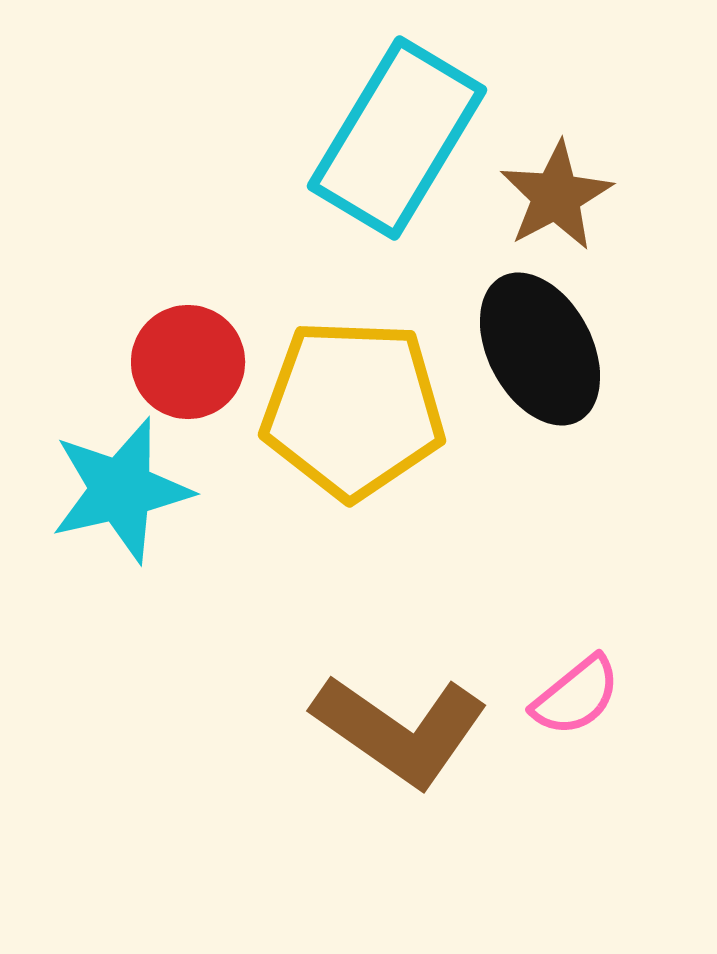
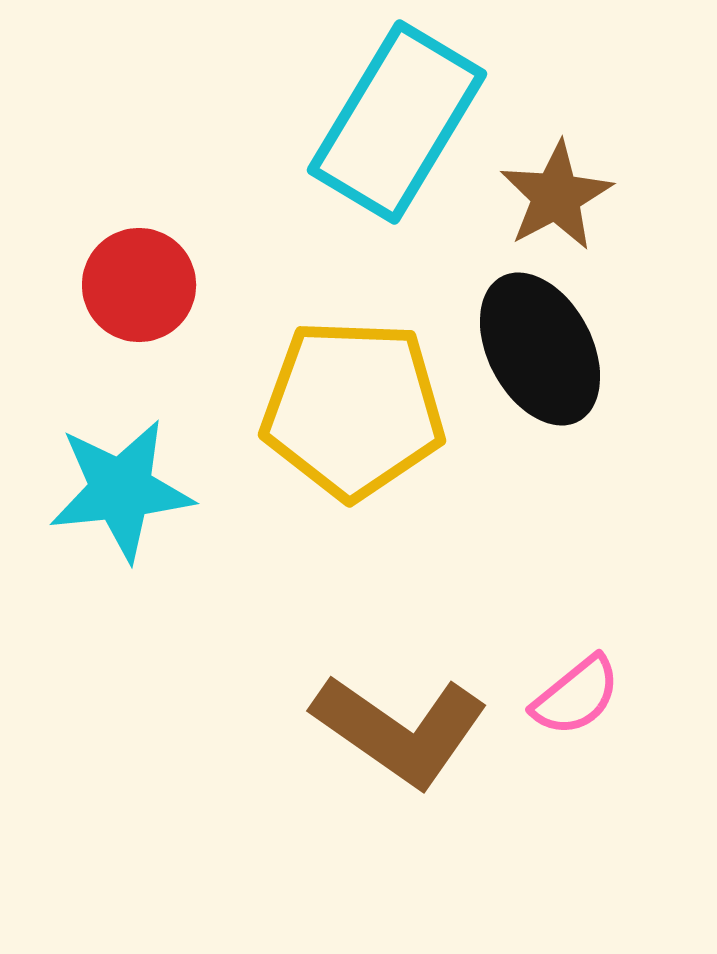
cyan rectangle: moved 16 px up
red circle: moved 49 px left, 77 px up
cyan star: rotated 7 degrees clockwise
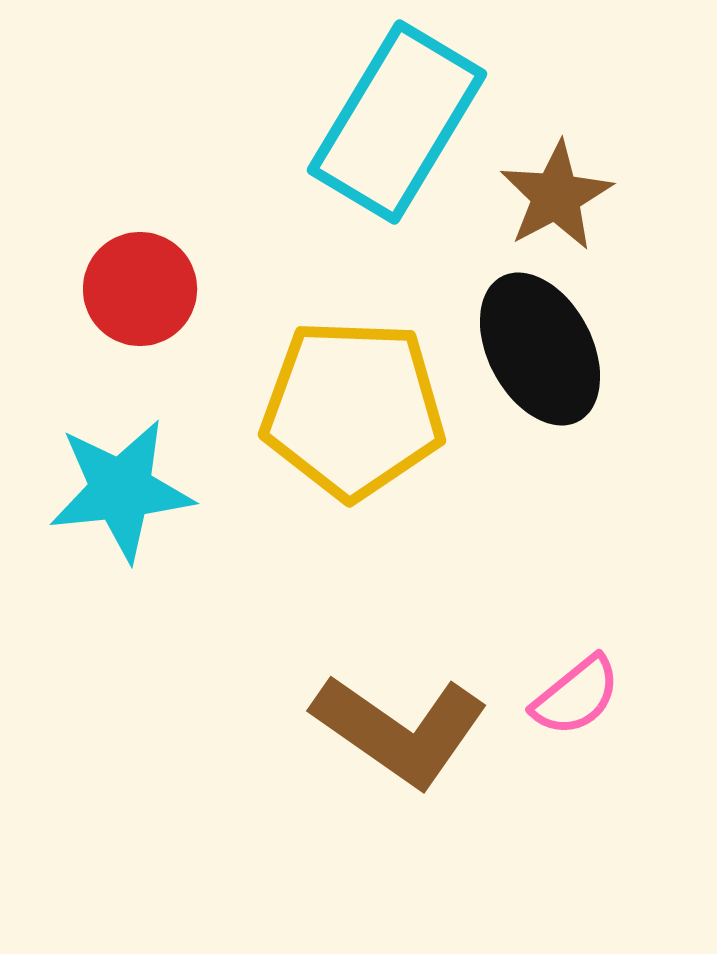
red circle: moved 1 px right, 4 px down
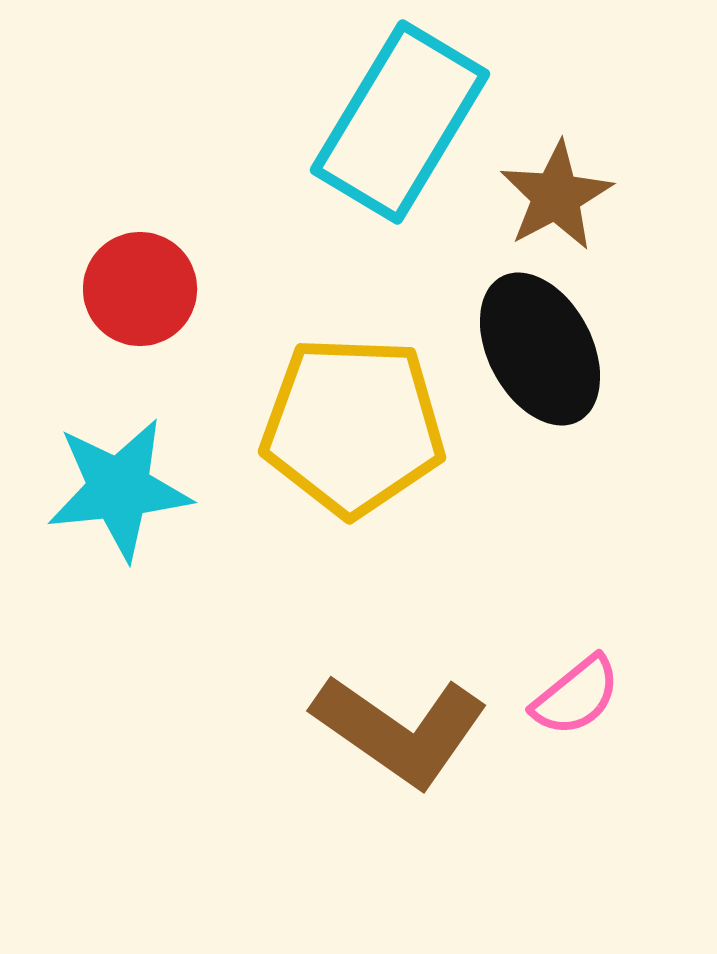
cyan rectangle: moved 3 px right
yellow pentagon: moved 17 px down
cyan star: moved 2 px left, 1 px up
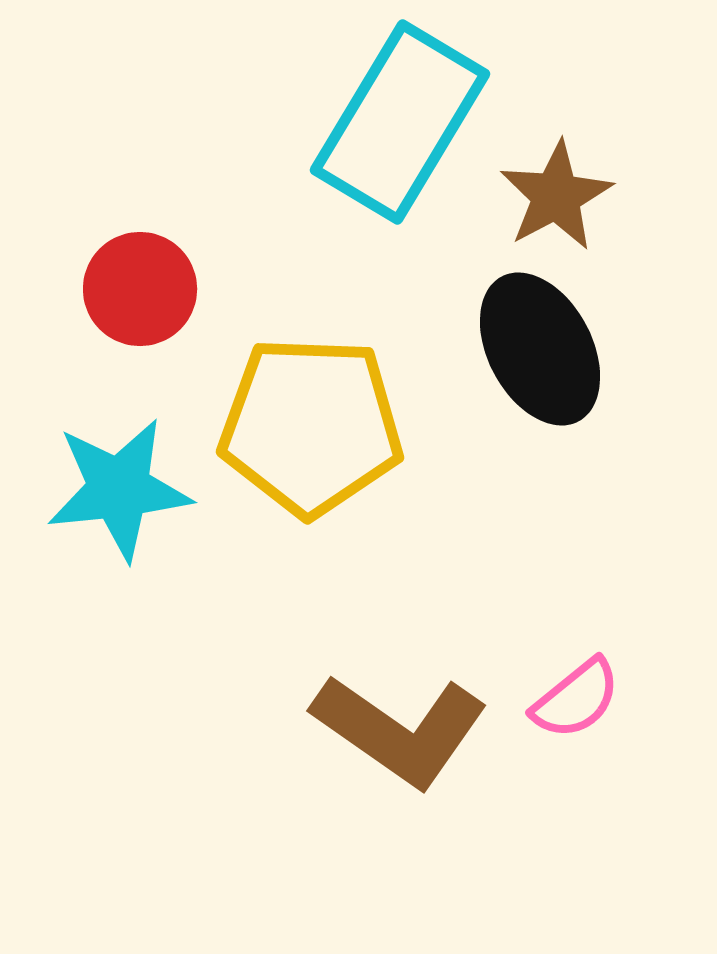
yellow pentagon: moved 42 px left
pink semicircle: moved 3 px down
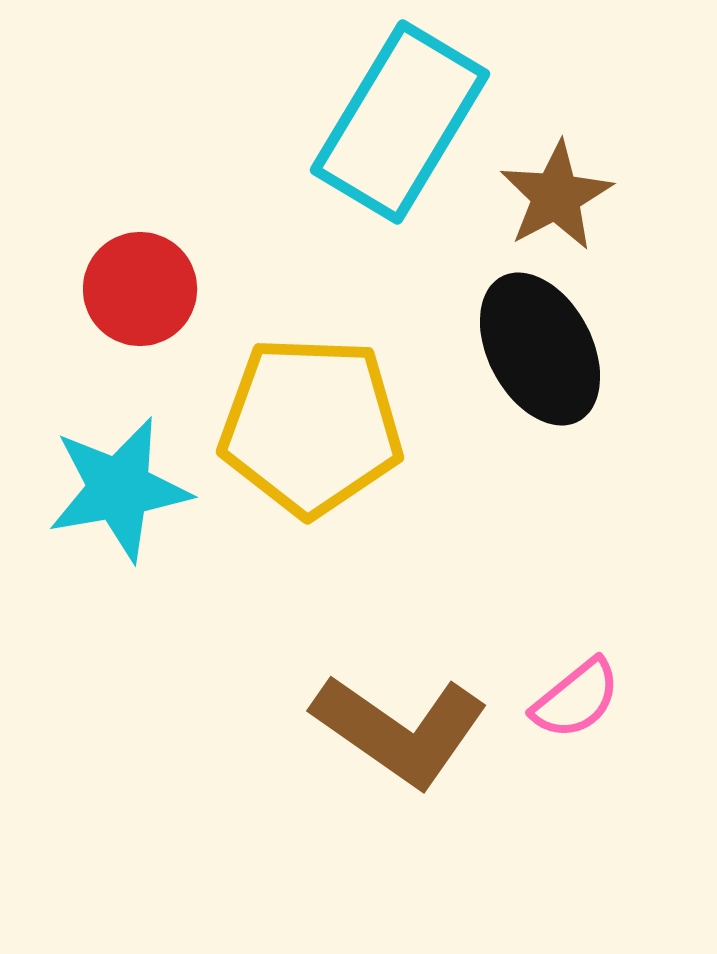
cyan star: rotated 4 degrees counterclockwise
